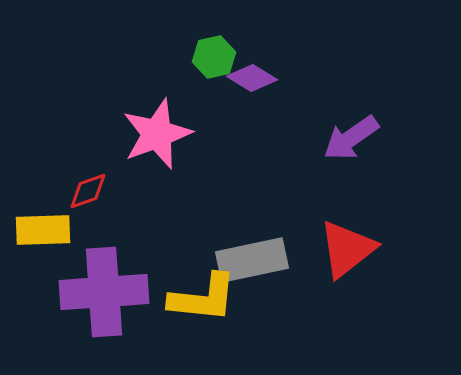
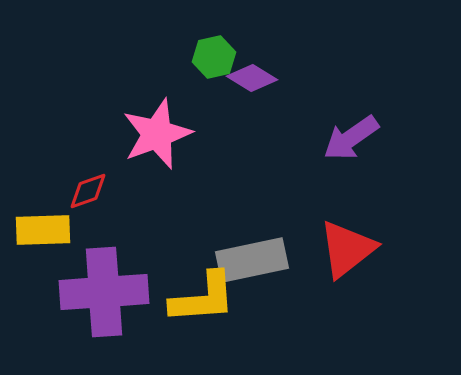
yellow L-shape: rotated 10 degrees counterclockwise
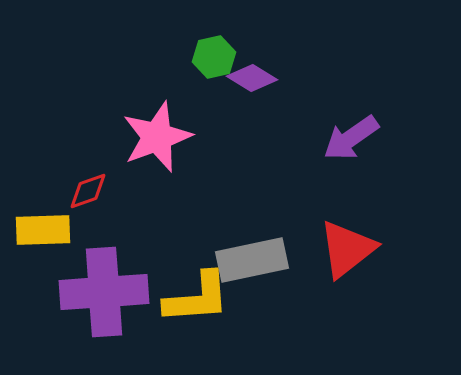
pink star: moved 3 px down
yellow L-shape: moved 6 px left
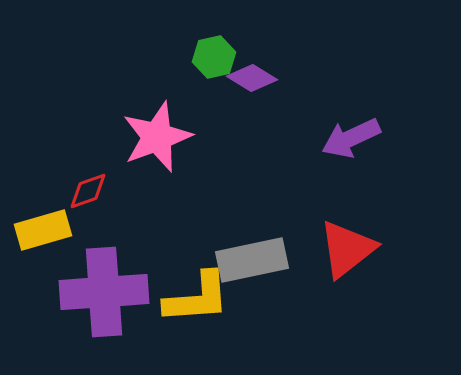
purple arrow: rotated 10 degrees clockwise
yellow rectangle: rotated 14 degrees counterclockwise
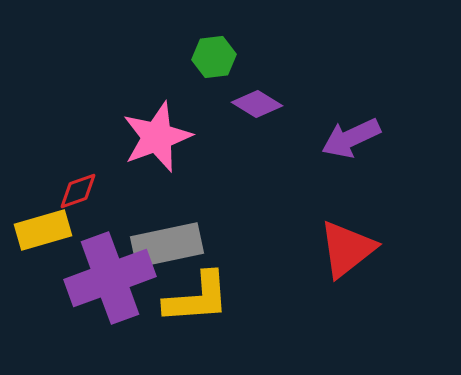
green hexagon: rotated 6 degrees clockwise
purple diamond: moved 5 px right, 26 px down
red diamond: moved 10 px left
gray rectangle: moved 85 px left, 15 px up
purple cross: moved 6 px right, 14 px up; rotated 16 degrees counterclockwise
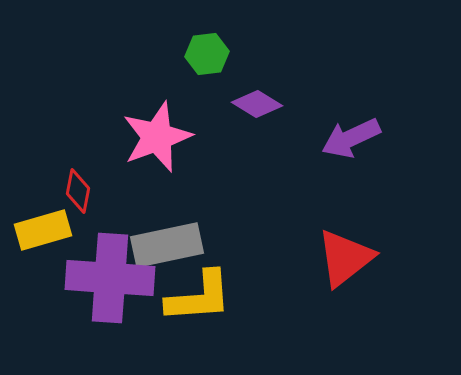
green hexagon: moved 7 px left, 3 px up
red diamond: rotated 60 degrees counterclockwise
red triangle: moved 2 px left, 9 px down
purple cross: rotated 24 degrees clockwise
yellow L-shape: moved 2 px right, 1 px up
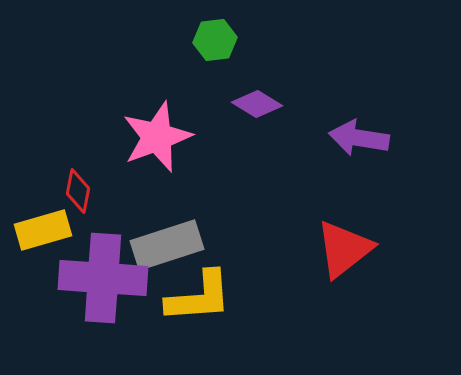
green hexagon: moved 8 px right, 14 px up
purple arrow: moved 8 px right; rotated 34 degrees clockwise
gray rectangle: rotated 6 degrees counterclockwise
red triangle: moved 1 px left, 9 px up
purple cross: moved 7 px left
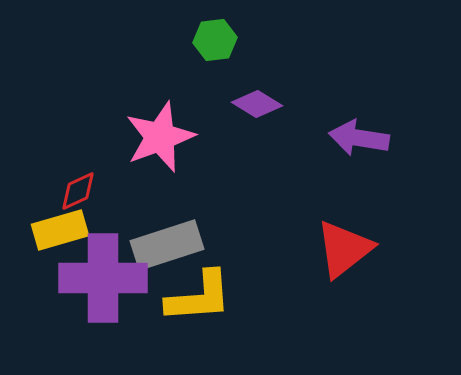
pink star: moved 3 px right
red diamond: rotated 54 degrees clockwise
yellow rectangle: moved 17 px right
purple cross: rotated 4 degrees counterclockwise
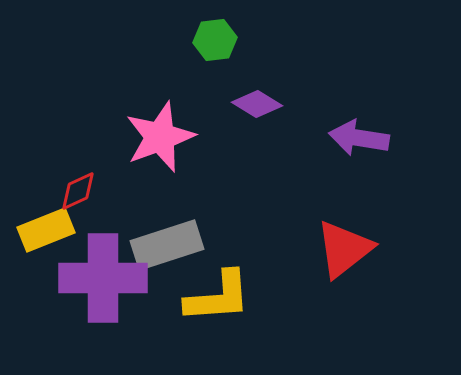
yellow rectangle: moved 14 px left; rotated 6 degrees counterclockwise
yellow L-shape: moved 19 px right
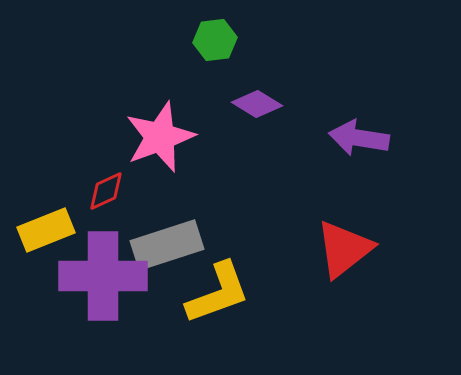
red diamond: moved 28 px right
purple cross: moved 2 px up
yellow L-shape: moved 4 px up; rotated 16 degrees counterclockwise
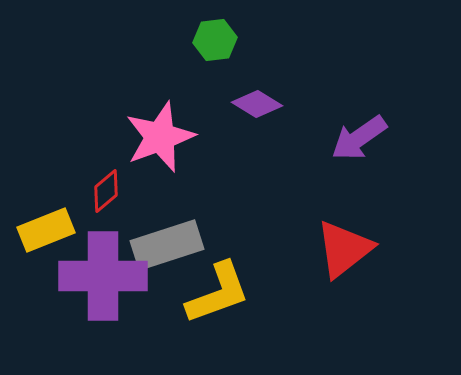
purple arrow: rotated 44 degrees counterclockwise
red diamond: rotated 15 degrees counterclockwise
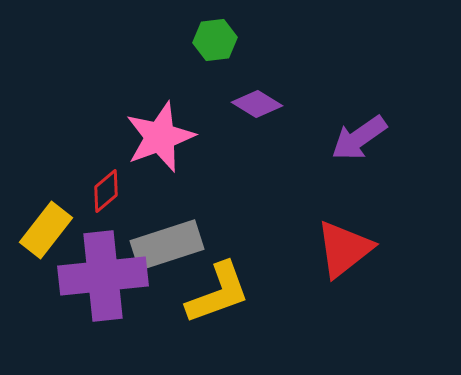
yellow rectangle: rotated 30 degrees counterclockwise
purple cross: rotated 6 degrees counterclockwise
